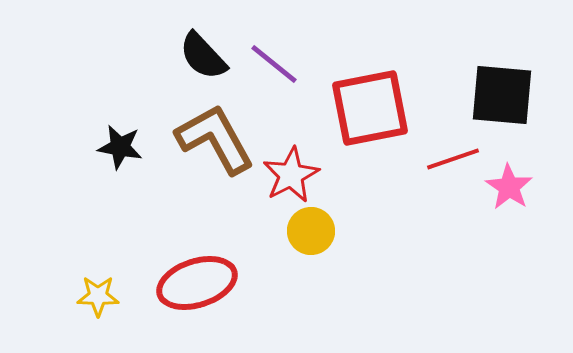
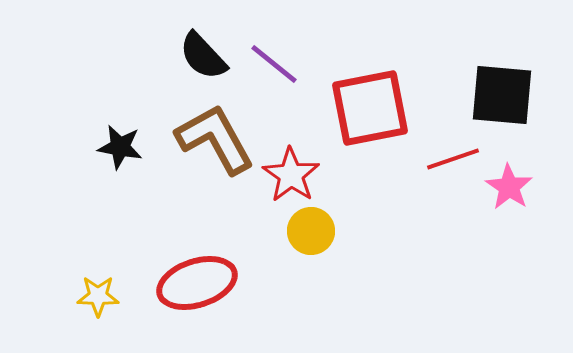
red star: rotated 10 degrees counterclockwise
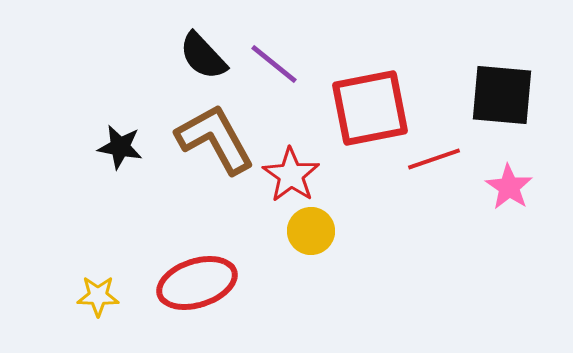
red line: moved 19 px left
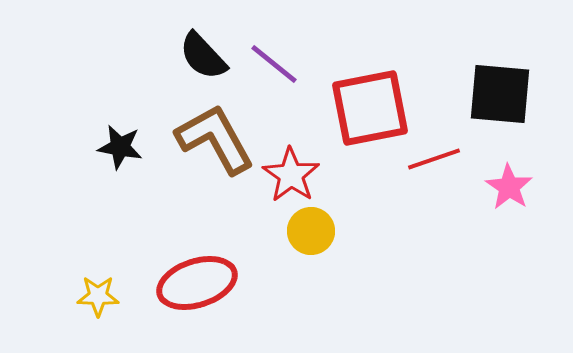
black square: moved 2 px left, 1 px up
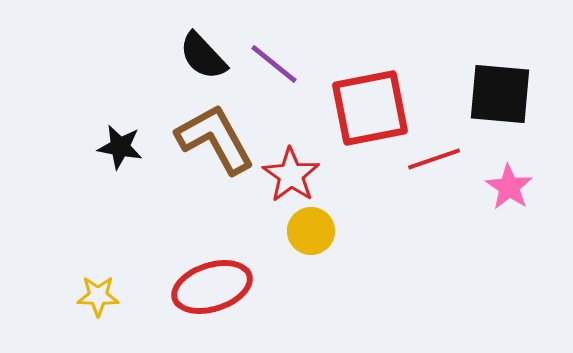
red ellipse: moved 15 px right, 4 px down
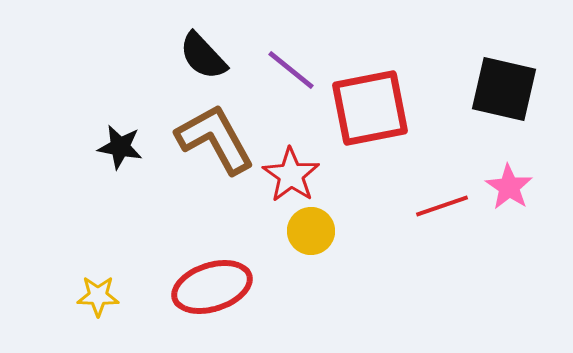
purple line: moved 17 px right, 6 px down
black square: moved 4 px right, 5 px up; rotated 8 degrees clockwise
red line: moved 8 px right, 47 px down
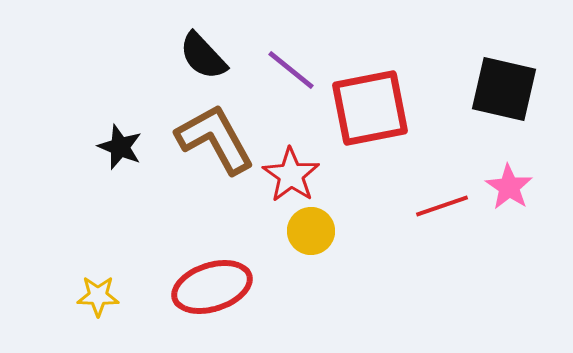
black star: rotated 12 degrees clockwise
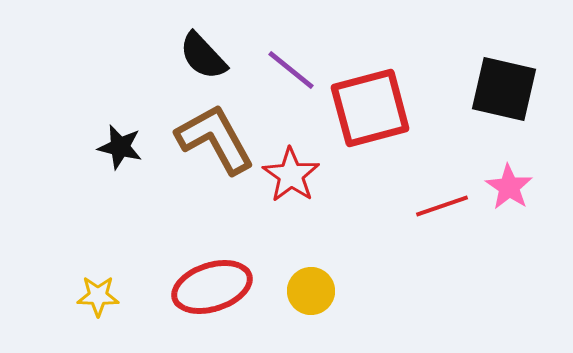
red square: rotated 4 degrees counterclockwise
black star: rotated 9 degrees counterclockwise
yellow circle: moved 60 px down
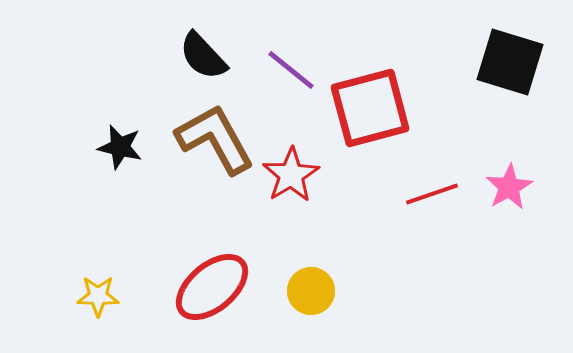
black square: moved 6 px right, 27 px up; rotated 4 degrees clockwise
red star: rotated 6 degrees clockwise
pink star: rotated 9 degrees clockwise
red line: moved 10 px left, 12 px up
red ellipse: rotated 22 degrees counterclockwise
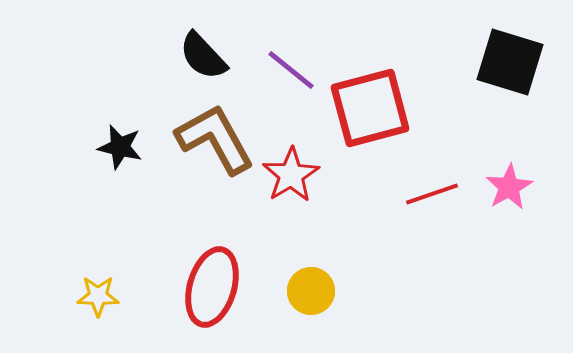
red ellipse: rotated 34 degrees counterclockwise
